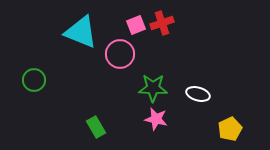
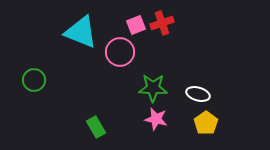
pink circle: moved 2 px up
yellow pentagon: moved 24 px left, 6 px up; rotated 10 degrees counterclockwise
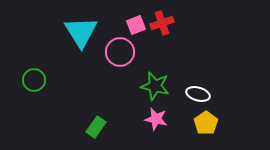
cyan triangle: rotated 36 degrees clockwise
green star: moved 2 px right, 2 px up; rotated 12 degrees clockwise
green rectangle: rotated 65 degrees clockwise
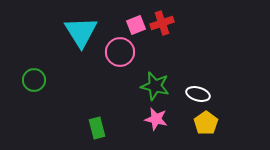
green rectangle: moved 1 px right, 1 px down; rotated 50 degrees counterclockwise
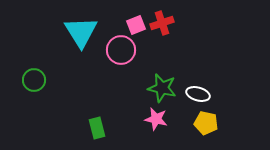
pink circle: moved 1 px right, 2 px up
green star: moved 7 px right, 2 px down
yellow pentagon: rotated 25 degrees counterclockwise
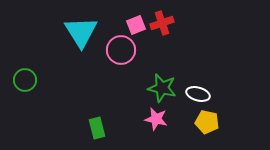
green circle: moved 9 px left
yellow pentagon: moved 1 px right, 1 px up
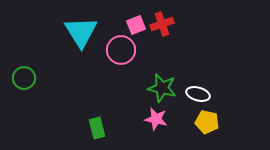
red cross: moved 1 px down
green circle: moved 1 px left, 2 px up
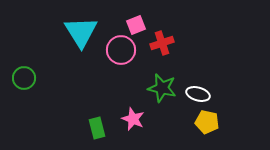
red cross: moved 19 px down
pink star: moved 23 px left; rotated 10 degrees clockwise
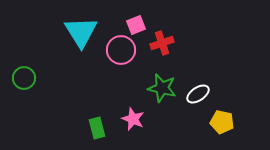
white ellipse: rotated 50 degrees counterclockwise
yellow pentagon: moved 15 px right
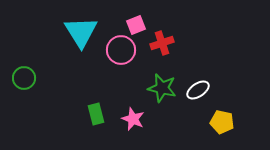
white ellipse: moved 4 px up
green rectangle: moved 1 px left, 14 px up
